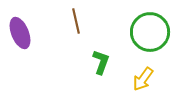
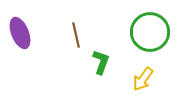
brown line: moved 14 px down
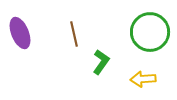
brown line: moved 2 px left, 1 px up
green L-shape: rotated 15 degrees clockwise
yellow arrow: rotated 50 degrees clockwise
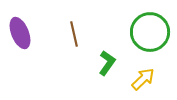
green L-shape: moved 6 px right, 1 px down
yellow arrow: rotated 140 degrees clockwise
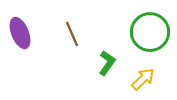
brown line: moved 2 px left; rotated 10 degrees counterclockwise
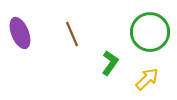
green L-shape: moved 3 px right
yellow arrow: moved 4 px right
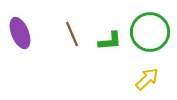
green L-shape: moved 22 px up; rotated 50 degrees clockwise
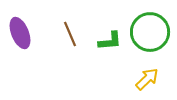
brown line: moved 2 px left
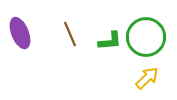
green circle: moved 4 px left, 5 px down
yellow arrow: moved 1 px up
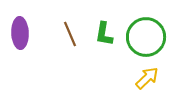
purple ellipse: rotated 20 degrees clockwise
green L-shape: moved 6 px left, 7 px up; rotated 105 degrees clockwise
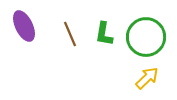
purple ellipse: moved 4 px right, 7 px up; rotated 24 degrees counterclockwise
